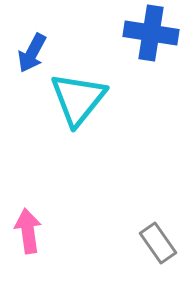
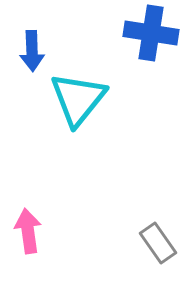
blue arrow: moved 2 px up; rotated 30 degrees counterclockwise
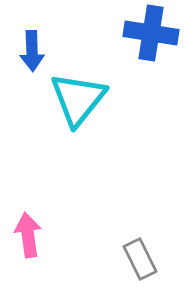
pink arrow: moved 4 px down
gray rectangle: moved 18 px left, 16 px down; rotated 9 degrees clockwise
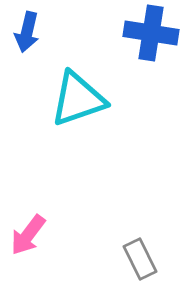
blue arrow: moved 5 px left, 19 px up; rotated 15 degrees clockwise
cyan triangle: rotated 32 degrees clockwise
pink arrow: rotated 135 degrees counterclockwise
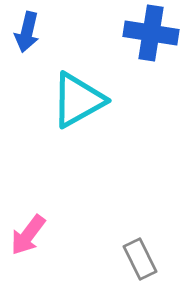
cyan triangle: moved 1 px down; rotated 10 degrees counterclockwise
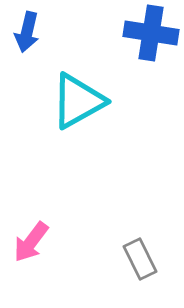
cyan triangle: moved 1 px down
pink arrow: moved 3 px right, 7 px down
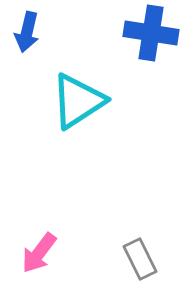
cyan triangle: rotated 4 degrees counterclockwise
pink arrow: moved 8 px right, 11 px down
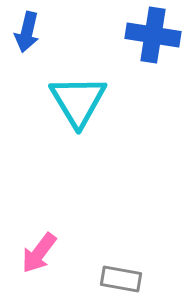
blue cross: moved 2 px right, 2 px down
cyan triangle: rotated 28 degrees counterclockwise
gray rectangle: moved 19 px left, 20 px down; rotated 54 degrees counterclockwise
